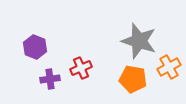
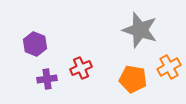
gray star: moved 1 px right, 11 px up
purple hexagon: moved 3 px up
purple cross: moved 3 px left
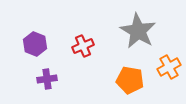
gray star: moved 2 px left, 1 px down; rotated 12 degrees clockwise
red cross: moved 2 px right, 22 px up
orange pentagon: moved 3 px left, 1 px down
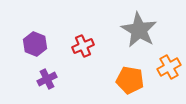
gray star: moved 1 px right, 1 px up
purple cross: rotated 18 degrees counterclockwise
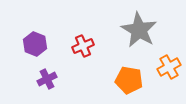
orange pentagon: moved 1 px left
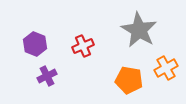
orange cross: moved 3 px left, 1 px down
purple cross: moved 3 px up
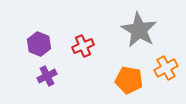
purple hexagon: moved 4 px right
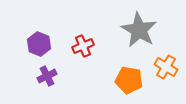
orange cross: moved 1 px up; rotated 30 degrees counterclockwise
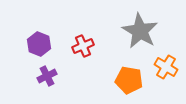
gray star: moved 1 px right, 1 px down
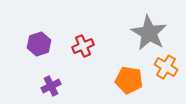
gray star: moved 9 px right, 2 px down
purple hexagon: rotated 20 degrees clockwise
purple cross: moved 4 px right, 10 px down
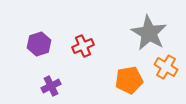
orange pentagon: rotated 20 degrees counterclockwise
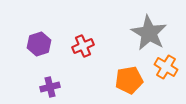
purple cross: moved 1 px left, 1 px down; rotated 12 degrees clockwise
